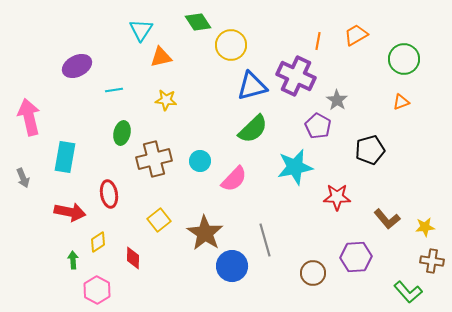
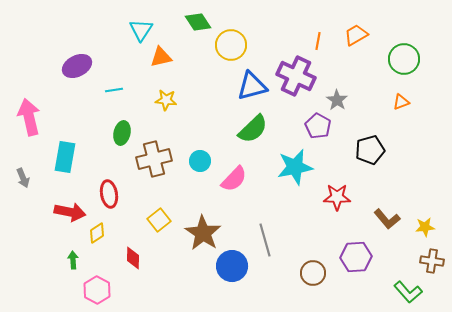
brown star at (205, 233): moved 2 px left
yellow diamond at (98, 242): moved 1 px left, 9 px up
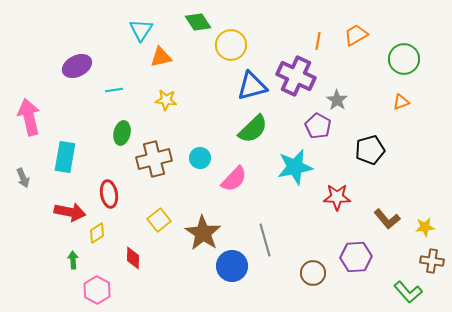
cyan circle at (200, 161): moved 3 px up
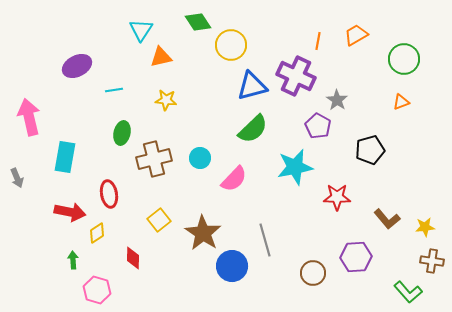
gray arrow at (23, 178): moved 6 px left
pink hexagon at (97, 290): rotated 12 degrees counterclockwise
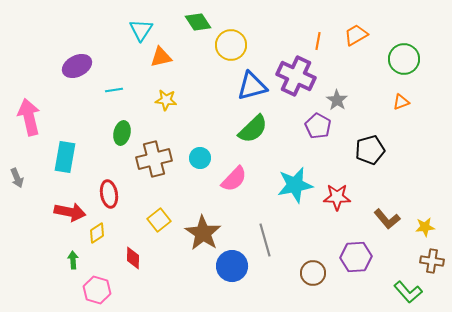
cyan star at (295, 167): moved 18 px down
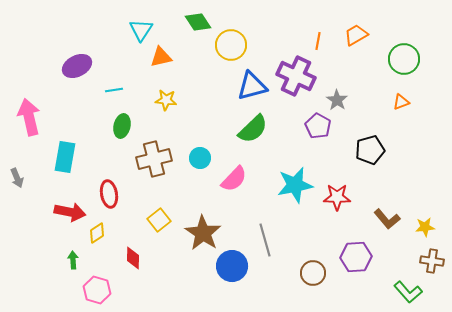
green ellipse at (122, 133): moved 7 px up
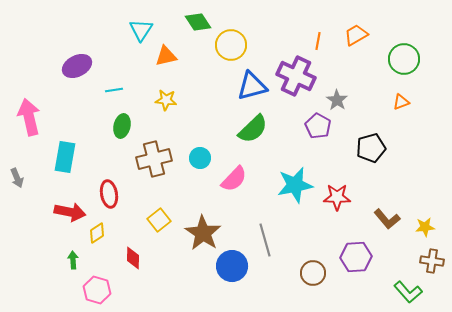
orange triangle at (161, 57): moved 5 px right, 1 px up
black pentagon at (370, 150): moved 1 px right, 2 px up
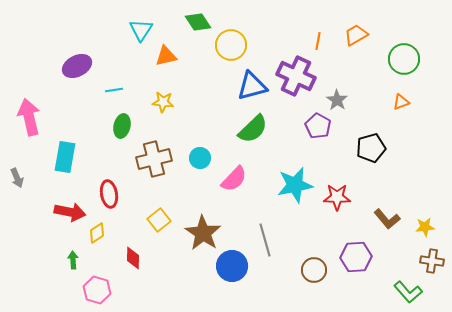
yellow star at (166, 100): moved 3 px left, 2 px down
brown circle at (313, 273): moved 1 px right, 3 px up
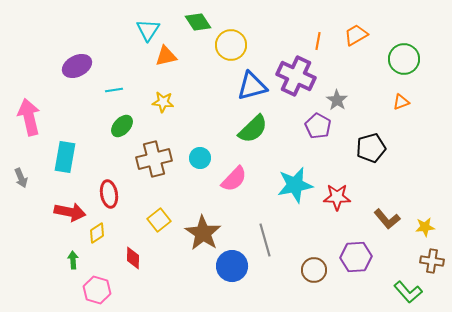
cyan triangle at (141, 30): moved 7 px right
green ellipse at (122, 126): rotated 30 degrees clockwise
gray arrow at (17, 178): moved 4 px right
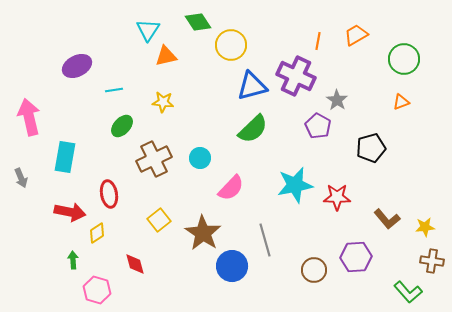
brown cross at (154, 159): rotated 12 degrees counterclockwise
pink semicircle at (234, 179): moved 3 px left, 9 px down
red diamond at (133, 258): moved 2 px right, 6 px down; rotated 15 degrees counterclockwise
